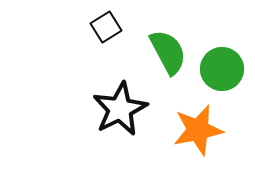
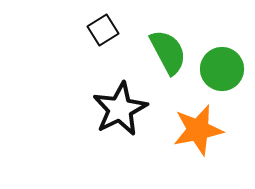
black square: moved 3 px left, 3 px down
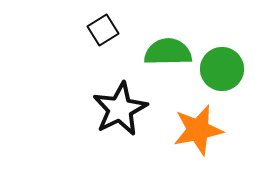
green semicircle: rotated 63 degrees counterclockwise
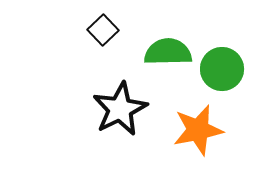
black square: rotated 12 degrees counterclockwise
